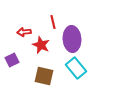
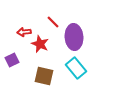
red line: rotated 32 degrees counterclockwise
purple ellipse: moved 2 px right, 2 px up
red star: moved 1 px left, 1 px up
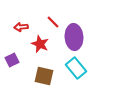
red arrow: moved 3 px left, 5 px up
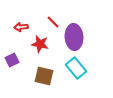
red star: rotated 12 degrees counterclockwise
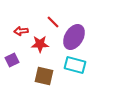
red arrow: moved 4 px down
purple ellipse: rotated 35 degrees clockwise
red star: rotated 12 degrees counterclockwise
cyan rectangle: moved 1 px left, 3 px up; rotated 35 degrees counterclockwise
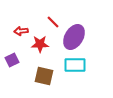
cyan rectangle: rotated 15 degrees counterclockwise
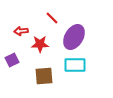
red line: moved 1 px left, 4 px up
brown square: rotated 18 degrees counterclockwise
